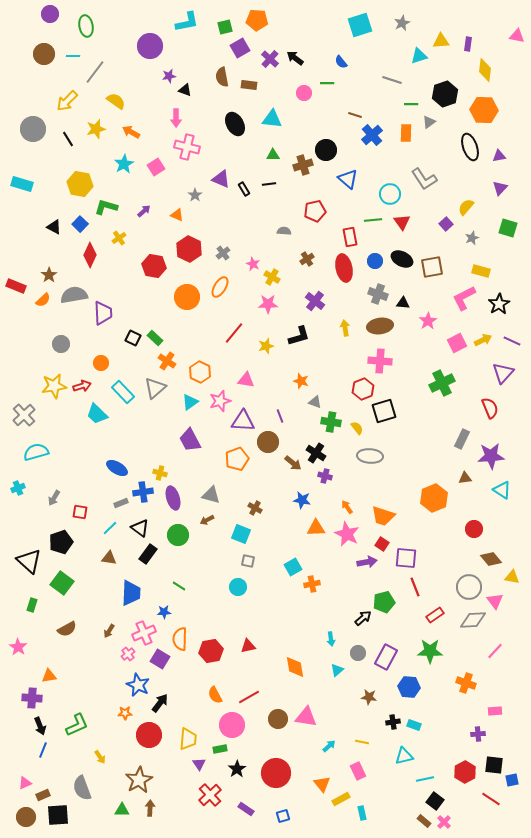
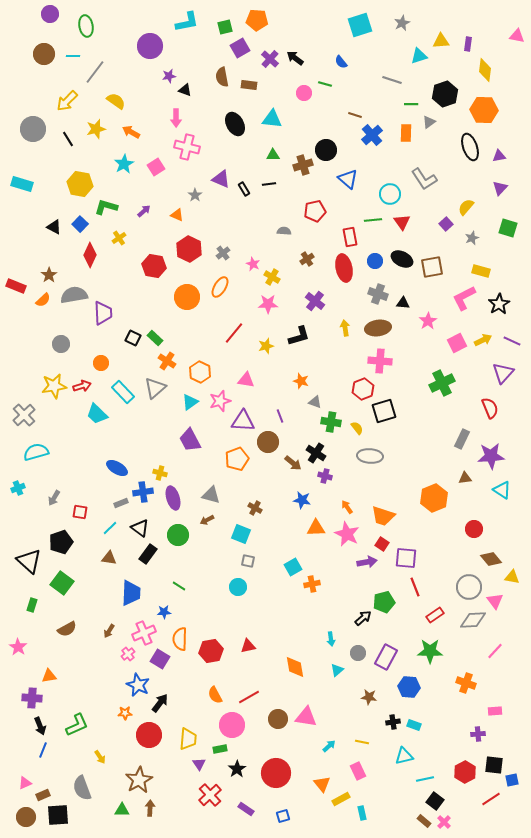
green line at (327, 83): moved 2 px left, 1 px down; rotated 16 degrees clockwise
brown ellipse at (380, 326): moved 2 px left, 2 px down
red line at (491, 799): rotated 66 degrees counterclockwise
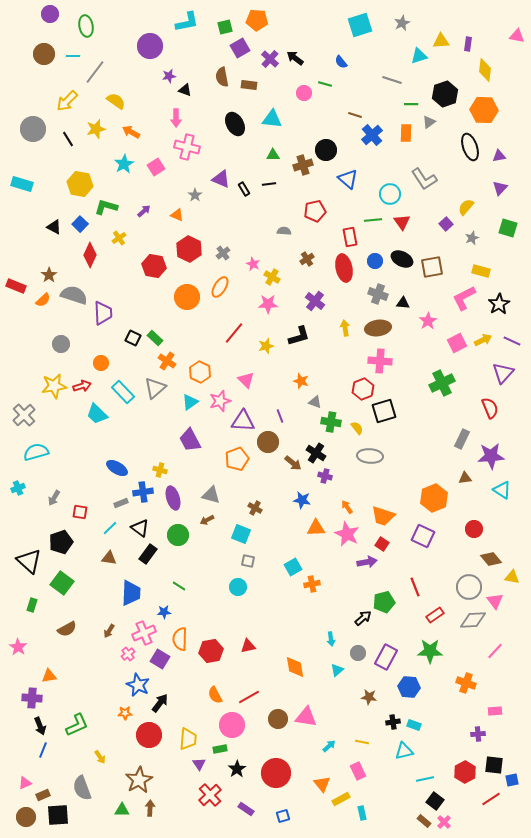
gray semicircle at (74, 295): rotated 28 degrees clockwise
pink triangle at (246, 380): rotated 36 degrees clockwise
yellow cross at (160, 473): moved 3 px up
purple square at (406, 558): moved 17 px right, 22 px up; rotated 20 degrees clockwise
cyan triangle at (404, 756): moved 5 px up
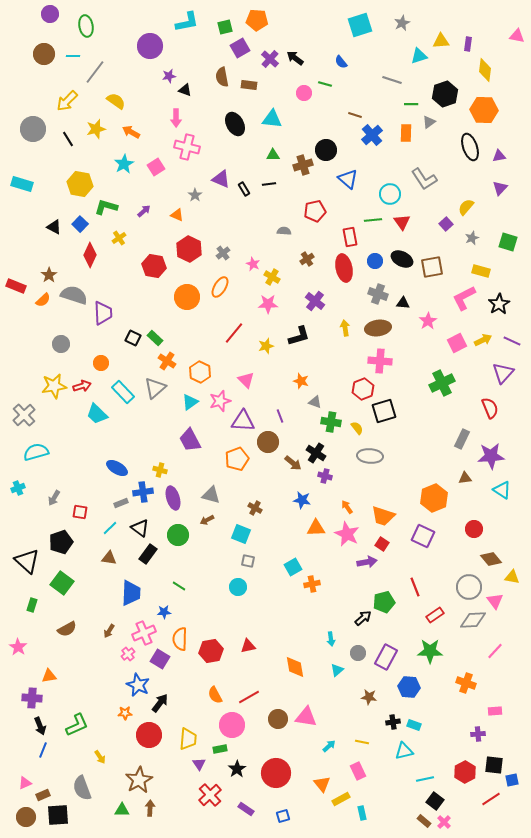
green square at (508, 228): moved 14 px down
black triangle at (29, 561): moved 2 px left
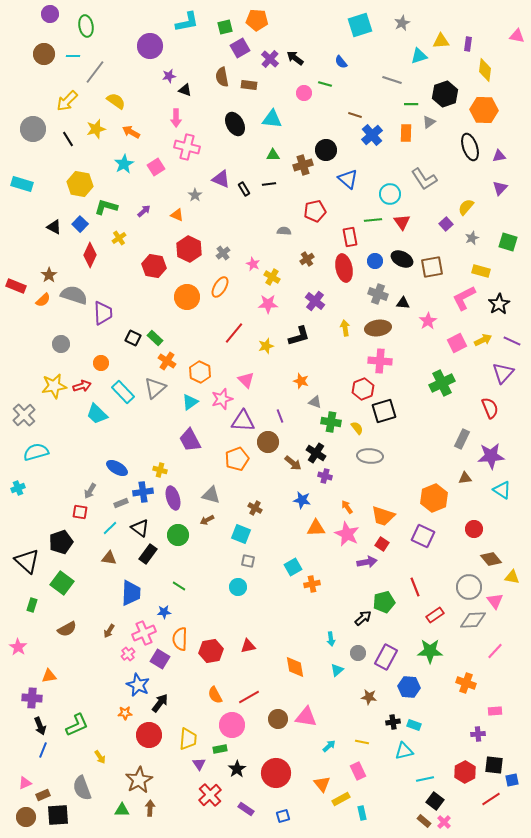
pink star at (220, 401): moved 2 px right, 2 px up
gray arrow at (54, 498): moved 36 px right, 7 px up
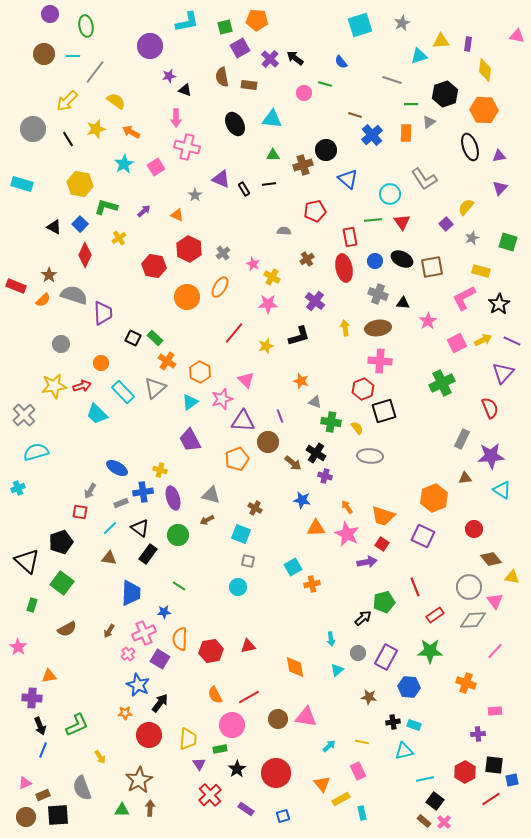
red diamond at (90, 255): moved 5 px left
